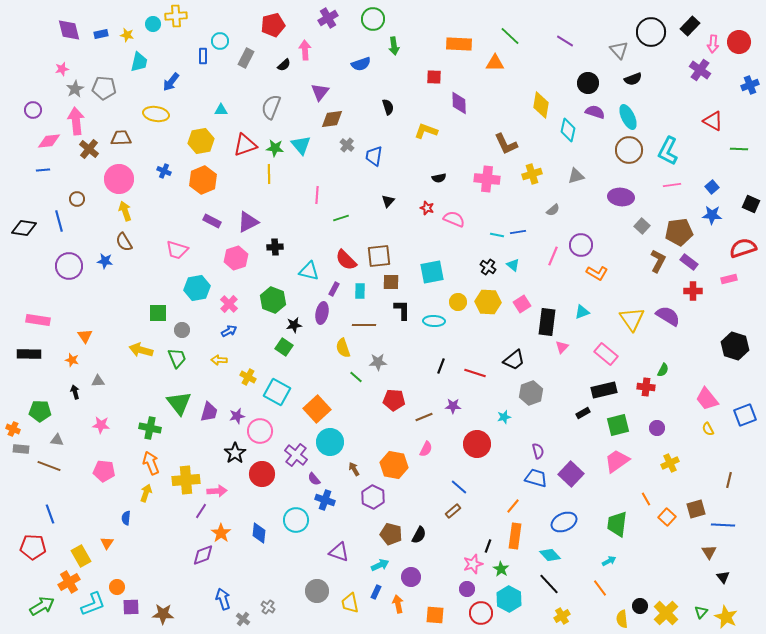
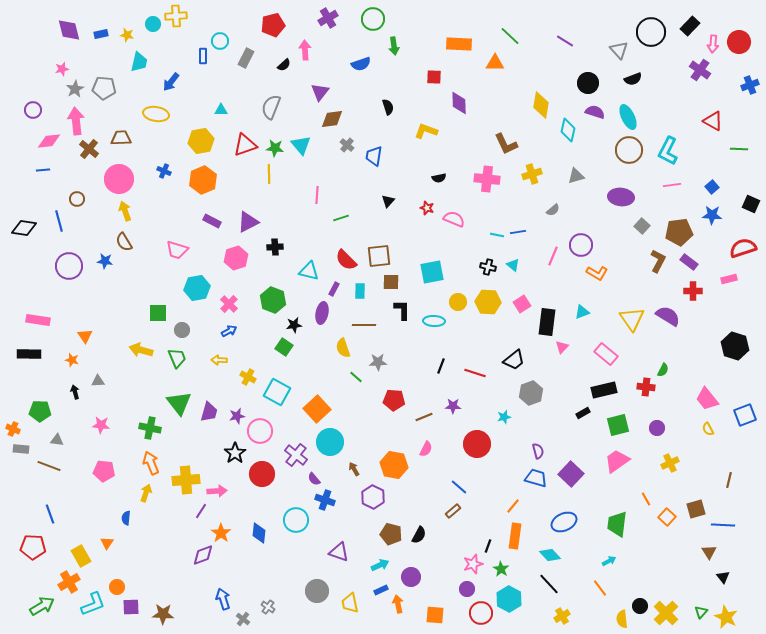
black cross at (488, 267): rotated 21 degrees counterclockwise
blue rectangle at (376, 592): moved 5 px right, 2 px up; rotated 40 degrees clockwise
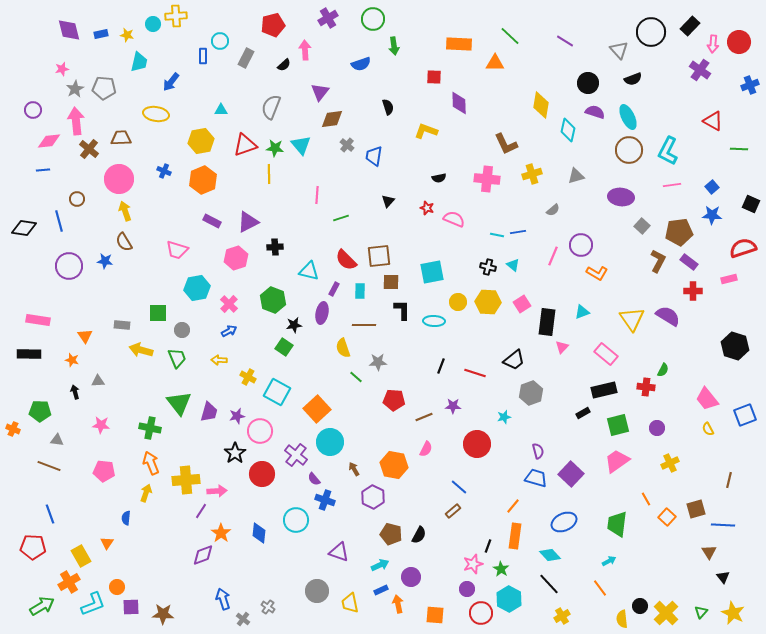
gray rectangle at (21, 449): moved 101 px right, 124 px up
yellow star at (726, 617): moved 7 px right, 4 px up
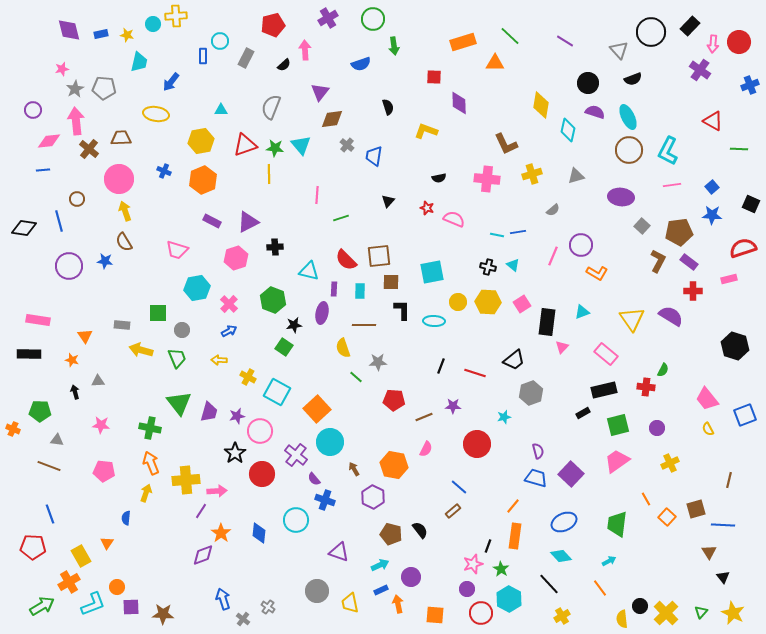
orange rectangle at (459, 44): moved 4 px right, 2 px up; rotated 20 degrees counterclockwise
purple rectangle at (334, 289): rotated 24 degrees counterclockwise
purple semicircle at (668, 316): moved 3 px right
black semicircle at (419, 535): moved 1 px right, 5 px up; rotated 66 degrees counterclockwise
cyan diamond at (550, 555): moved 11 px right, 1 px down
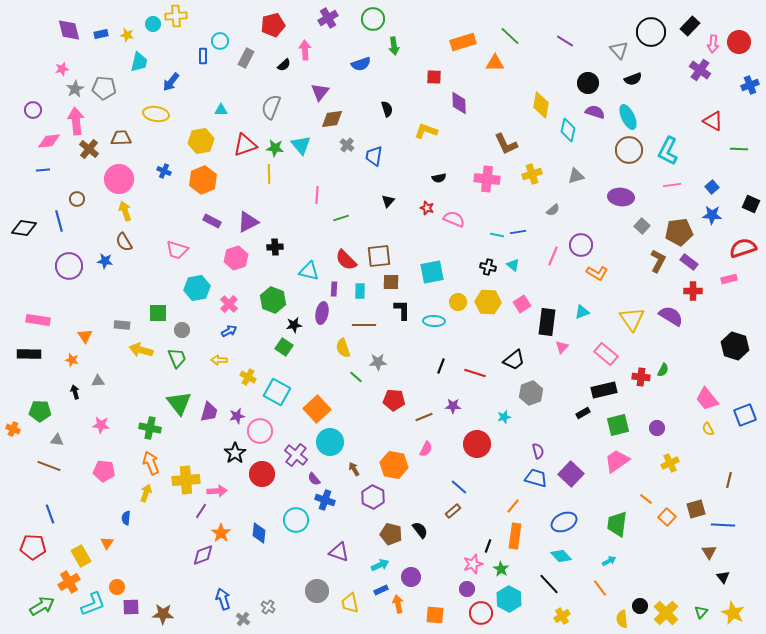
black semicircle at (388, 107): moved 1 px left, 2 px down
red cross at (646, 387): moved 5 px left, 10 px up
orange line at (646, 499): rotated 24 degrees counterclockwise
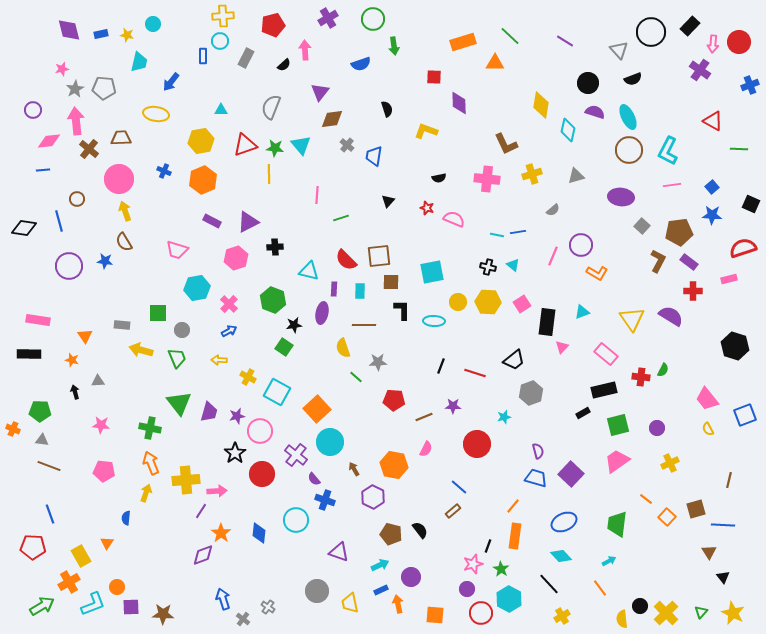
yellow cross at (176, 16): moved 47 px right
gray triangle at (57, 440): moved 15 px left
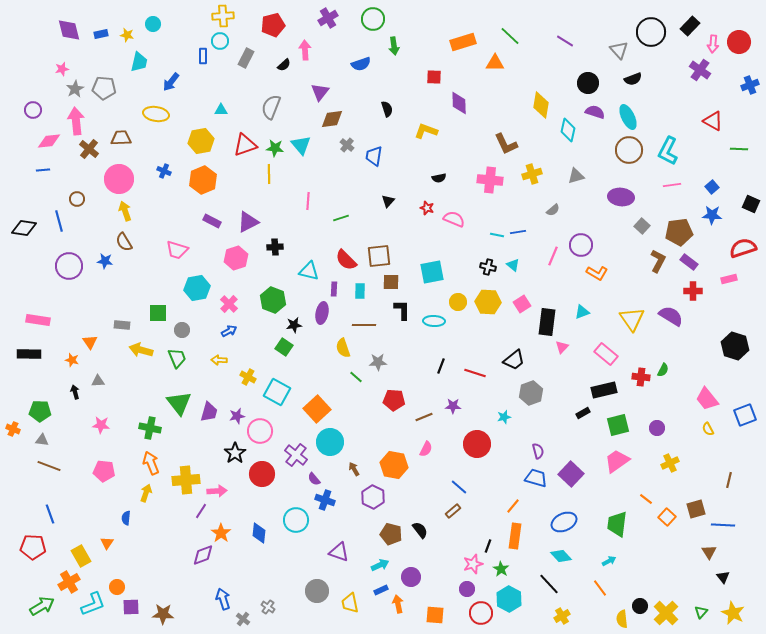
pink cross at (487, 179): moved 3 px right, 1 px down
pink line at (317, 195): moved 9 px left, 6 px down
orange triangle at (85, 336): moved 5 px right, 6 px down
